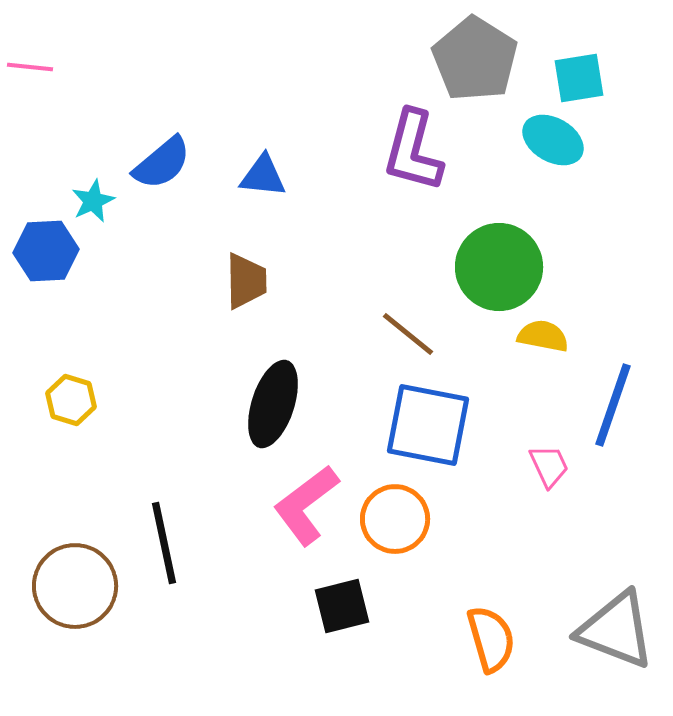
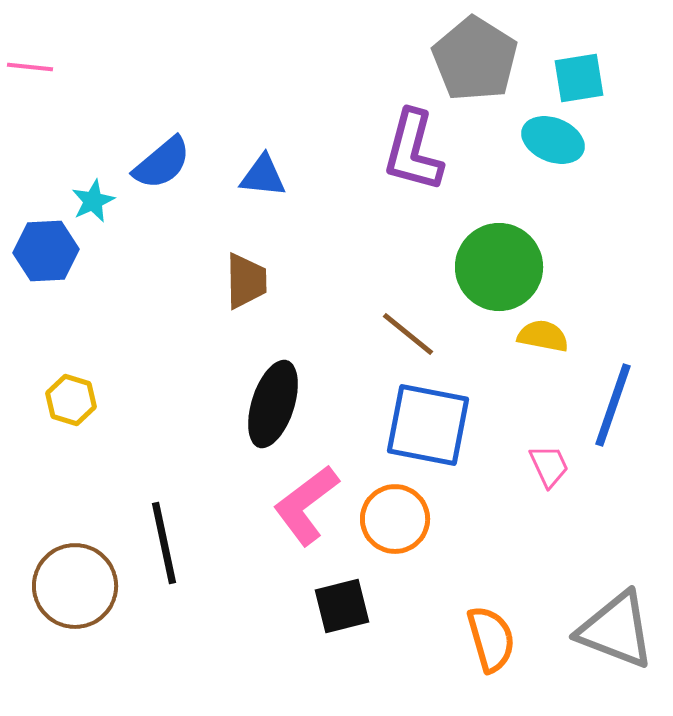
cyan ellipse: rotated 8 degrees counterclockwise
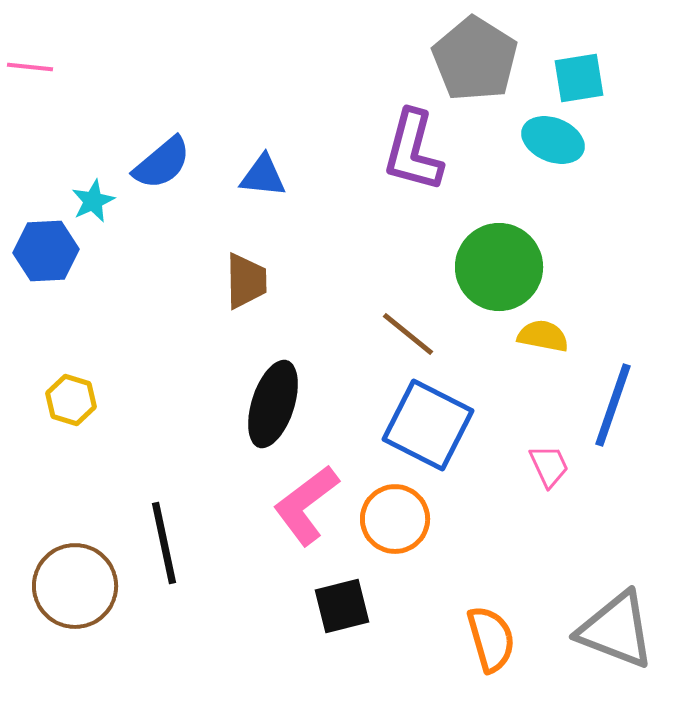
blue square: rotated 16 degrees clockwise
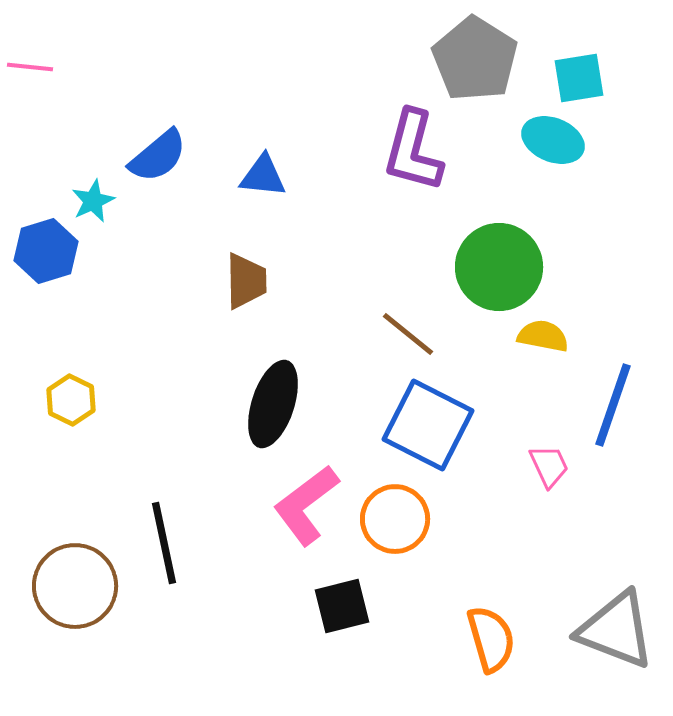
blue semicircle: moved 4 px left, 7 px up
blue hexagon: rotated 14 degrees counterclockwise
yellow hexagon: rotated 9 degrees clockwise
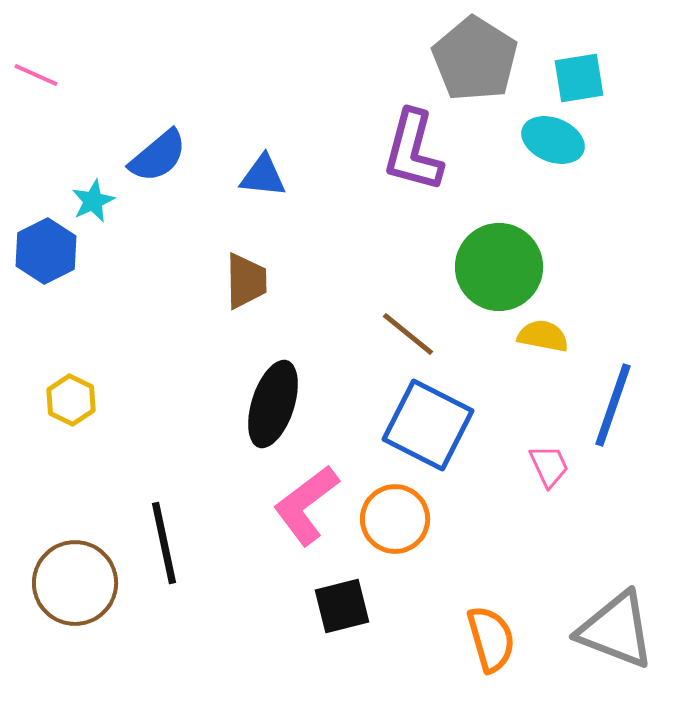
pink line: moved 6 px right, 8 px down; rotated 18 degrees clockwise
blue hexagon: rotated 10 degrees counterclockwise
brown circle: moved 3 px up
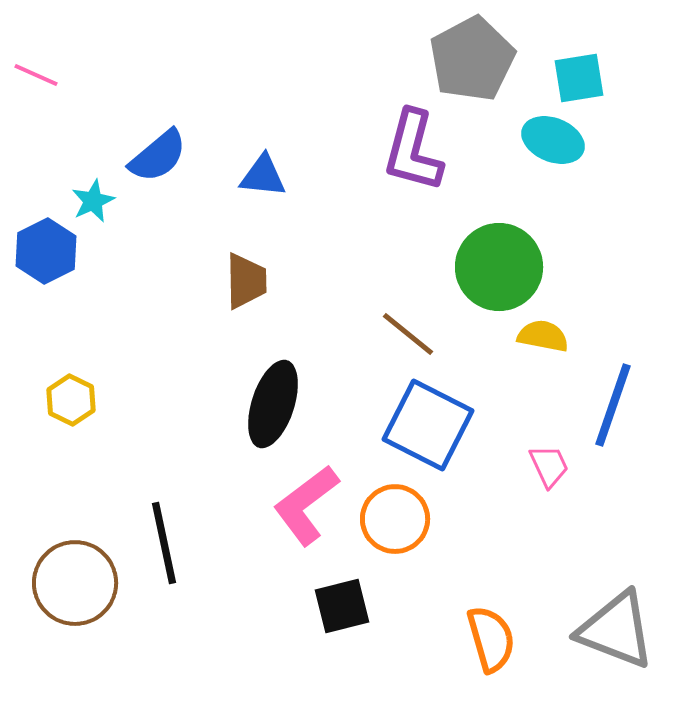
gray pentagon: moved 3 px left; rotated 12 degrees clockwise
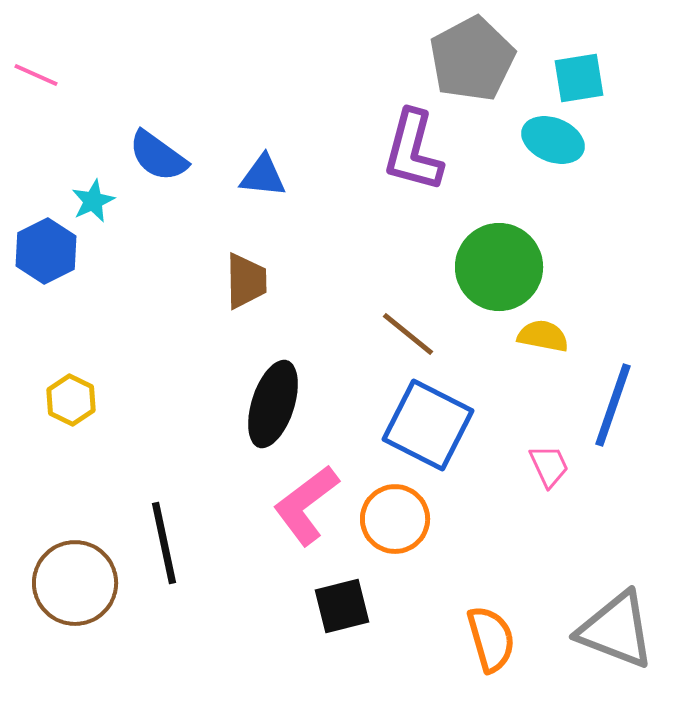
blue semicircle: rotated 76 degrees clockwise
